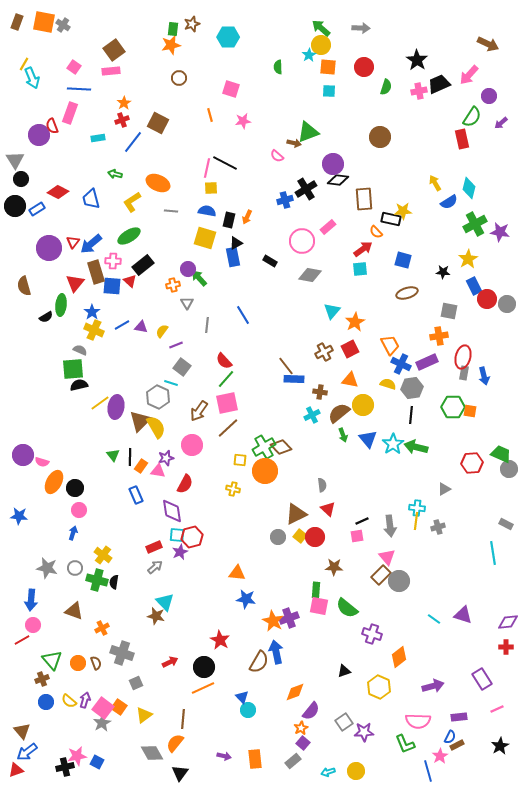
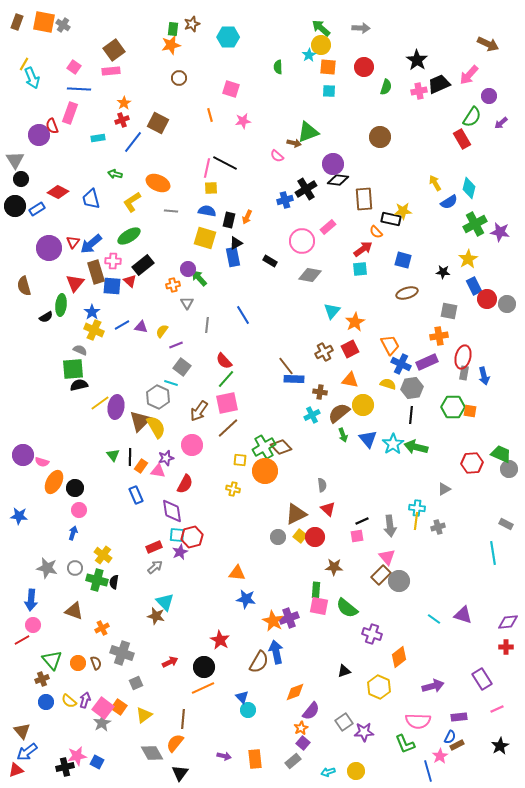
red rectangle at (462, 139): rotated 18 degrees counterclockwise
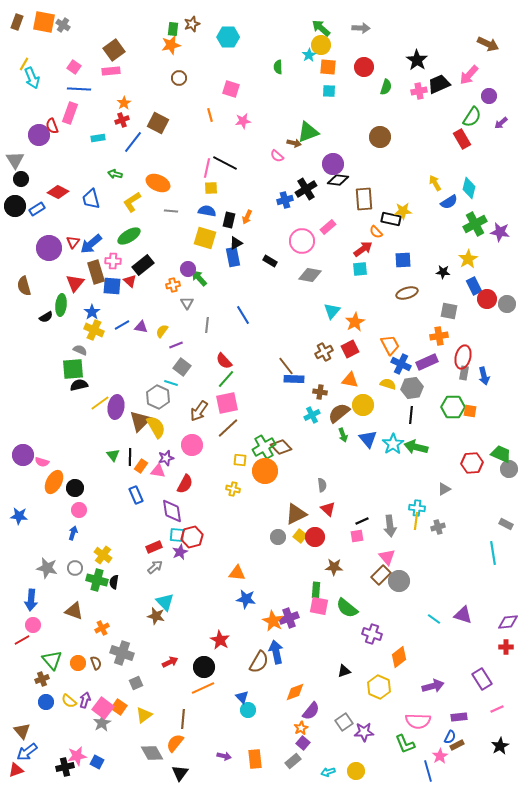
blue square at (403, 260): rotated 18 degrees counterclockwise
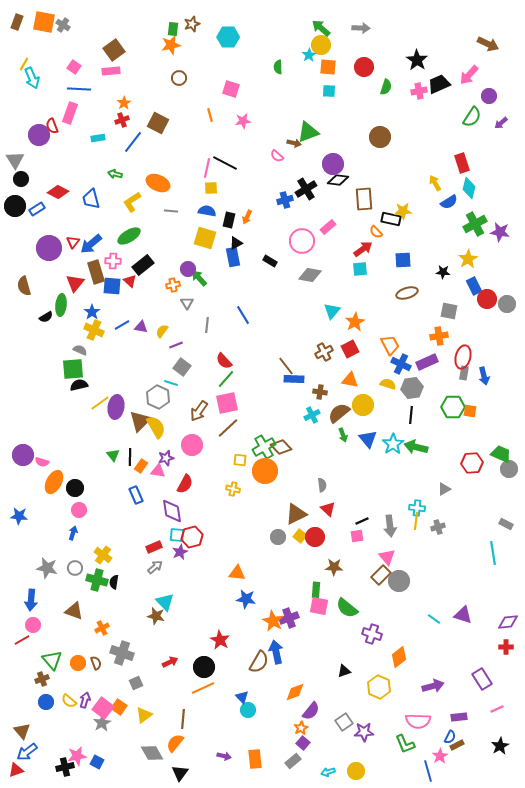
red rectangle at (462, 139): moved 24 px down; rotated 12 degrees clockwise
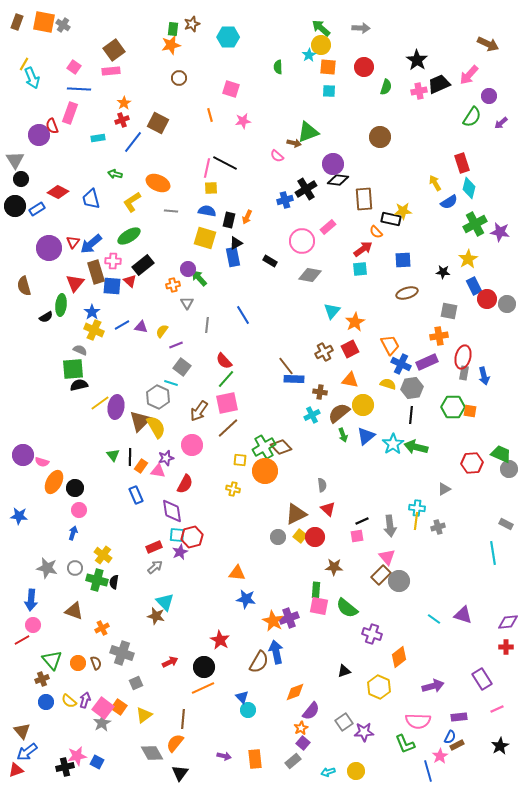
blue triangle at (368, 439): moved 2 px left, 3 px up; rotated 30 degrees clockwise
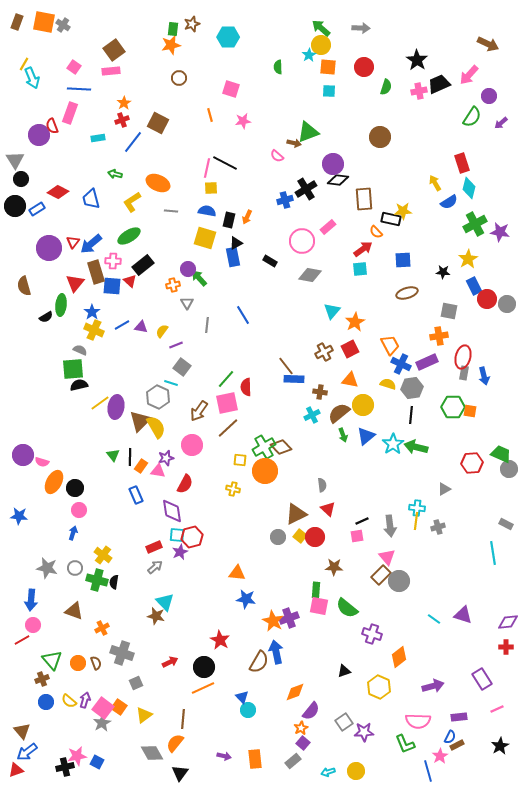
red semicircle at (224, 361): moved 22 px right, 26 px down; rotated 42 degrees clockwise
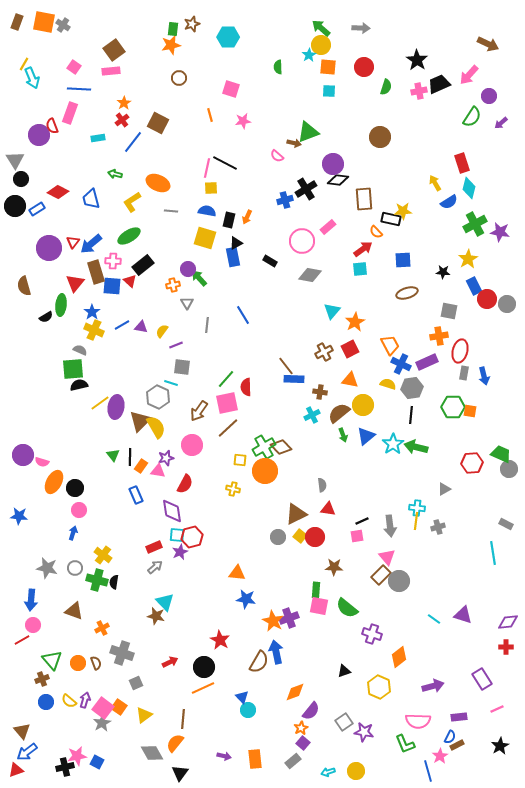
red cross at (122, 120): rotated 16 degrees counterclockwise
red ellipse at (463, 357): moved 3 px left, 6 px up
gray square at (182, 367): rotated 30 degrees counterclockwise
red triangle at (328, 509): rotated 35 degrees counterclockwise
purple star at (364, 732): rotated 12 degrees clockwise
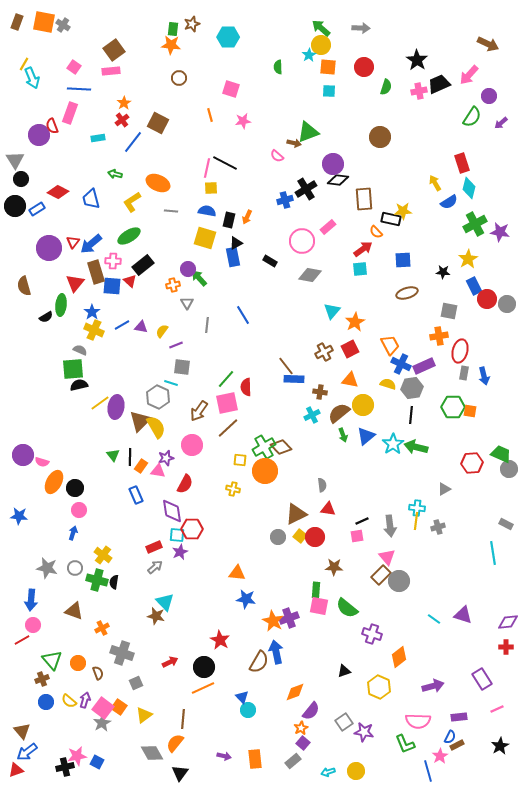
orange star at (171, 45): rotated 18 degrees clockwise
purple rectangle at (427, 362): moved 3 px left, 4 px down
red hexagon at (192, 537): moved 8 px up; rotated 15 degrees clockwise
brown semicircle at (96, 663): moved 2 px right, 10 px down
